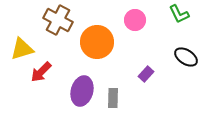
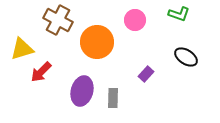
green L-shape: rotated 45 degrees counterclockwise
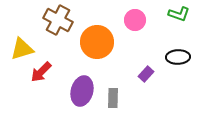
black ellipse: moved 8 px left; rotated 35 degrees counterclockwise
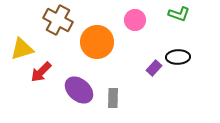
purple rectangle: moved 8 px right, 6 px up
purple ellipse: moved 3 px left, 1 px up; rotated 64 degrees counterclockwise
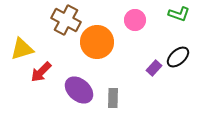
brown cross: moved 8 px right
black ellipse: rotated 40 degrees counterclockwise
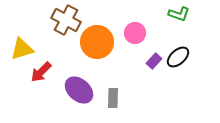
pink circle: moved 13 px down
purple rectangle: moved 7 px up
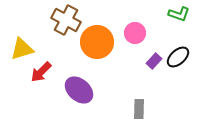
gray rectangle: moved 26 px right, 11 px down
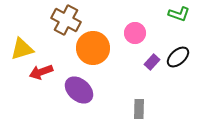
orange circle: moved 4 px left, 6 px down
purple rectangle: moved 2 px left, 1 px down
red arrow: rotated 25 degrees clockwise
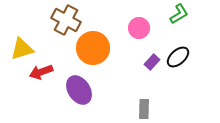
green L-shape: rotated 50 degrees counterclockwise
pink circle: moved 4 px right, 5 px up
purple ellipse: rotated 16 degrees clockwise
gray rectangle: moved 5 px right
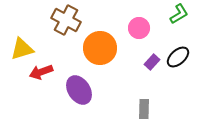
orange circle: moved 7 px right
